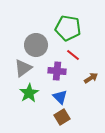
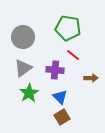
gray circle: moved 13 px left, 8 px up
purple cross: moved 2 px left, 1 px up
brown arrow: rotated 32 degrees clockwise
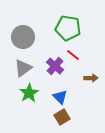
purple cross: moved 4 px up; rotated 36 degrees clockwise
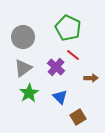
green pentagon: rotated 15 degrees clockwise
purple cross: moved 1 px right, 1 px down
brown square: moved 16 px right
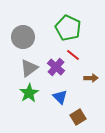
gray triangle: moved 6 px right
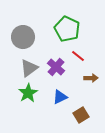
green pentagon: moved 1 px left, 1 px down
red line: moved 5 px right, 1 px down
green star: moved 1 px left
blue triangle: rotated 49 degrees clockwise
brown square: moved 3 px right, 2 px up
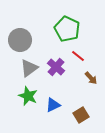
gray circle: moved 3 px left, 3 px down
brown arrow: rotated 48 degrees clockwise
green star: moved 3 px down; rotated 18 degrees counterclockwise
blue triangle: moved 7 px left, 8 px down
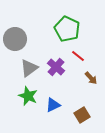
gray circle: moved 5 px left, 1 px up
brown square: moved 1 px right
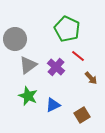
gray triangle: moved 1 px left, 3 px up
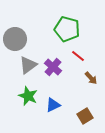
green pentagon: rotated 10 degrees counterclockwise
purple cross: moved 3 px left
brown square: moved 3 px right, 1 px down
